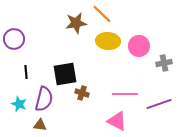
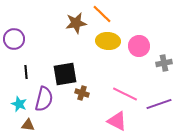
pink line: rotated 25 degrees clockwise
brown triangle: moved 12 px left
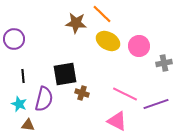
brown star: rotated 15 degrees clockwise
yellow ellipse: rotated 25 degrees clockwise
black line: moved 3 px left, 4 px down
purple line: moved 3 px left
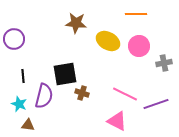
orange line: moved 34 px right; rotated 45 degrees counterclockwise
purple semicircle: moved 3 px up
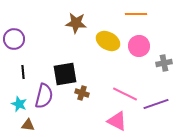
black line: moved 4 px up
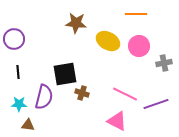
black line: moved 5 px left
purple semicircle: moved 1 px down
cyan star: rotated 21 degrees counterclockwise
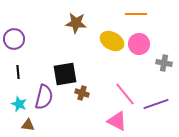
yellow ellipse: moved 4 px right
pink circle: moved 2 px up
gray cross: rotated 21 degrees clockwise
pink line: rotated 25 degrees clockwise
cyan star: rotated 21 degrees clockwise
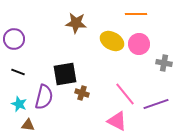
black line: rotated 64 degrees counterclockwise
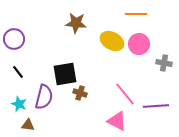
black line: rotated 32 degrees clockwise
brown cross: moved 2 px left
purple line: moved 2 px down; rotated 15 degrees clockwise
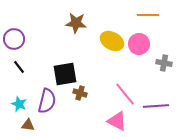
orange line: moved 12 px right, 1 px down
black line: moved 1 px right, 5 px up
purple semicircle: moved 3 px right, 4 px down
